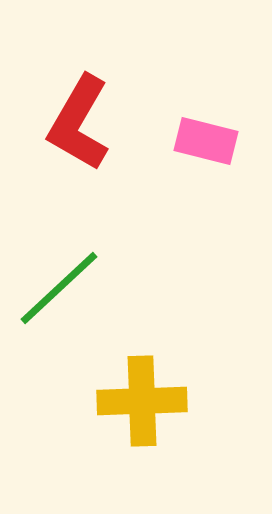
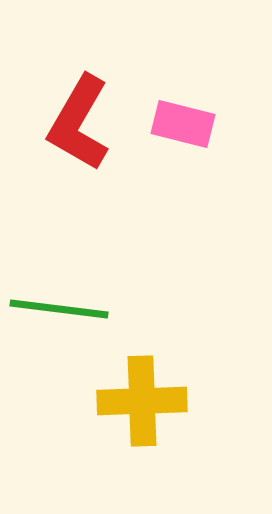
pink rectangle: moved 23 px left, 17 px up
green line: moved 21 px down; rotated 50 degrees clockwise
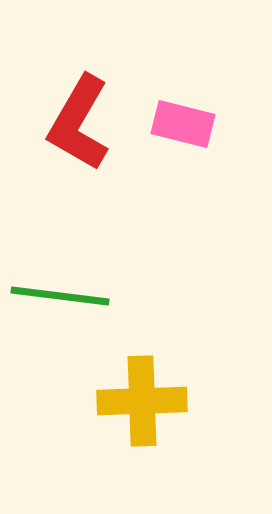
green line: moved 1 px right, 13 px up
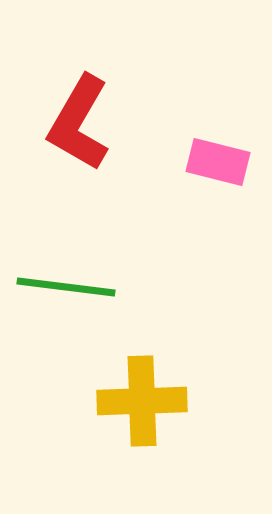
pink rectangle: moved 35 px right, 38 px down
green line: moved 6 px right, 9 px up
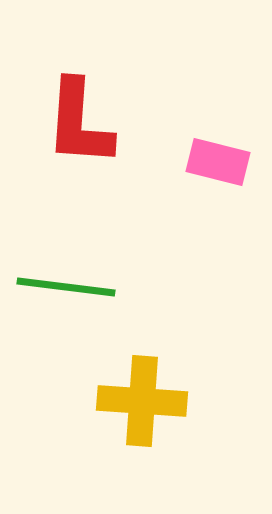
red L-shape: rotated 26 degrees counterclockwise
yellow cross: rotated 6 degrees clockwise
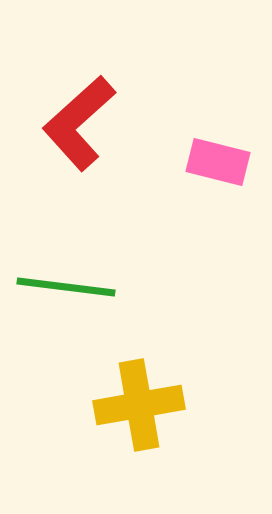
red L-shape: rotated 44 degrees clockwise
yellow cross: moved 3 px left, 4 px down; rotated 14 degrees counterclockwise
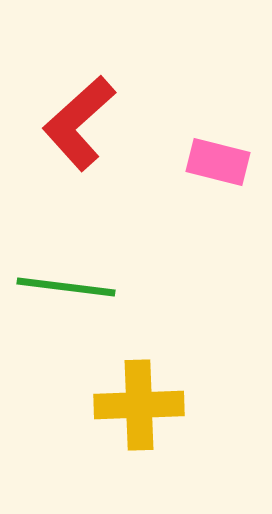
yellow cross: rotated 8 degrees clockwise
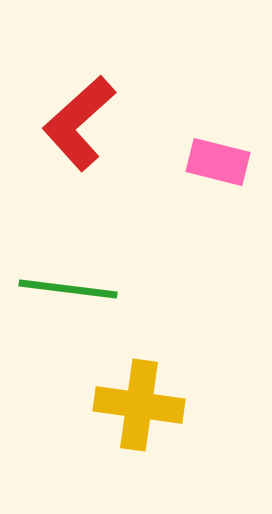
green line: moved 2 px right, 2 px down
yellow cross: rotated 10 degrees clockwise
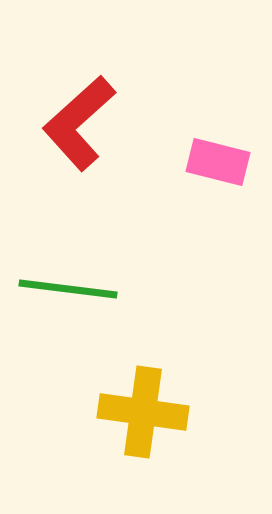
yellow cross: moved 4 px right, 7 px down
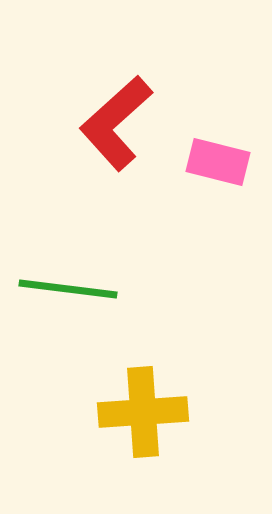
red L-shape: moved 37 px right
yellow cross: rotated 12 degrees counterclockwise
